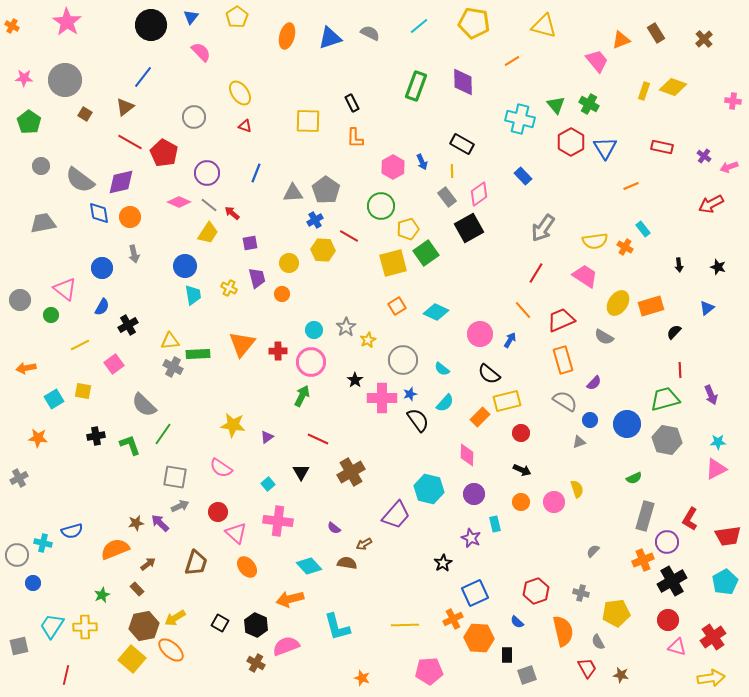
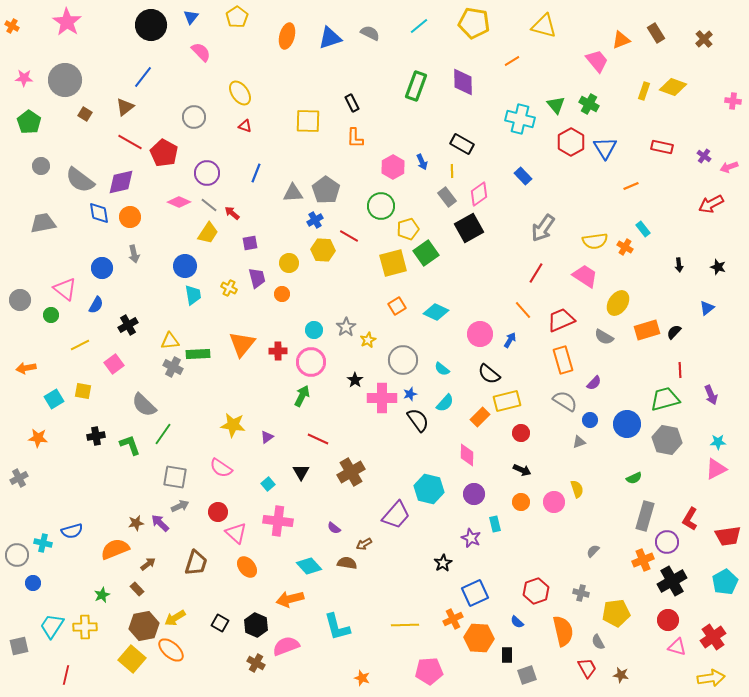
orange rectangle at (651, 306): moved 4 px left, 24 px down
blue semicircle at (102, 307): moved 6 px left, 2 px up
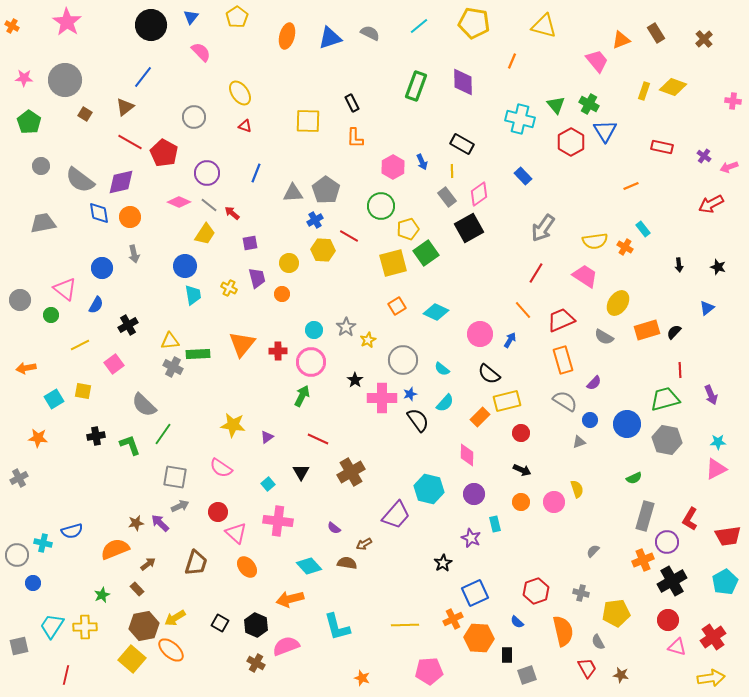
orange line at (512, 61): rotated 35 degrees counterclockwise
blue triangle at (605, 148): moved 17 px up
yellow trapezoid at (208, 233): moved 3 px left, 1 px down
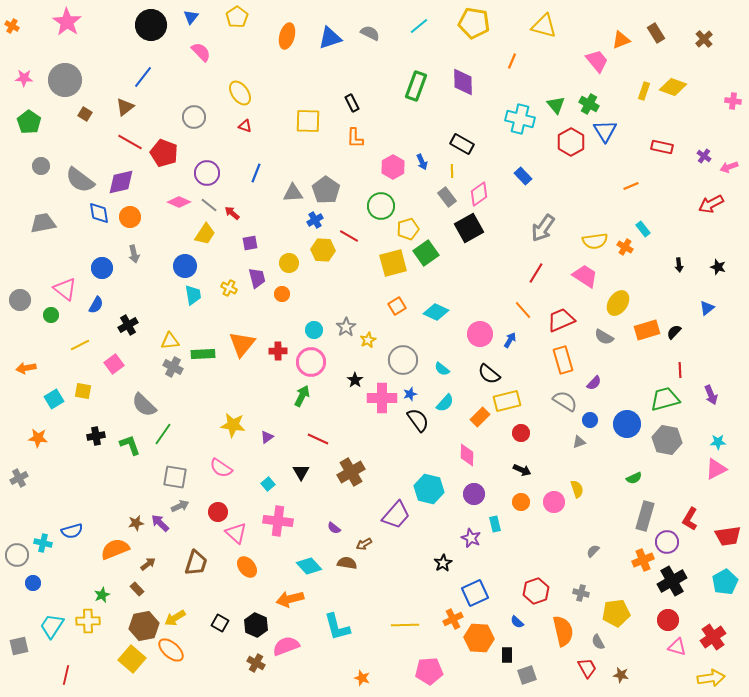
red pentagon at (164, 153): rotated 8 degrees counterclockwise
green rectangle at (198, 354): moved 5 px right
yellow cross at (85, 627): moved 3 px right, 6 px up
